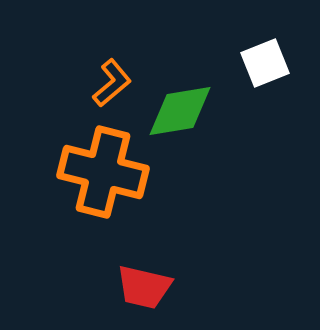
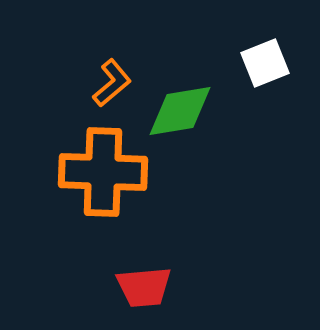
orange cross: rotated 12 degrees counterclockwise
red trapezoid: rotated 18 degrees counterclockwise
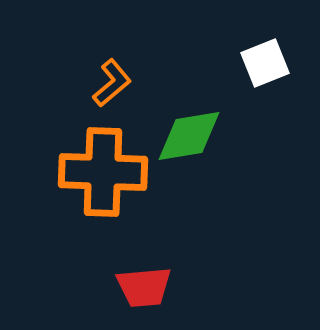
green diamond: moved 9 px right, 25 px down
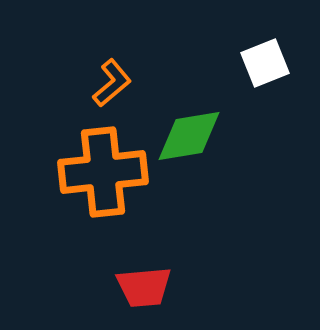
orange cross: rotated 8 degrees counterclockwise
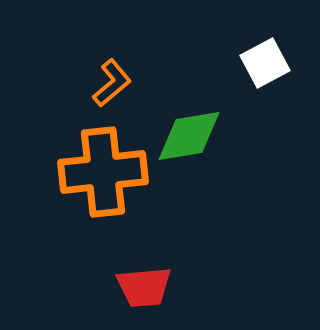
white square: rotated 6 degrees counterclockwise
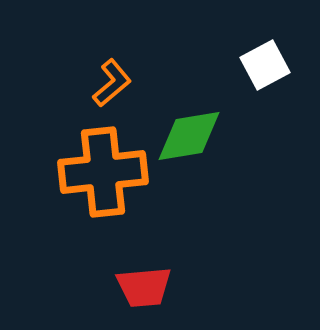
white square: moved 2 px down
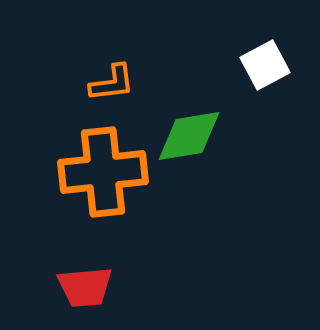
orange L-shape: rotated 33 degrees clockwise
red trapezoid: moved 59 px left
